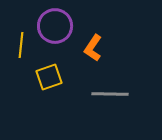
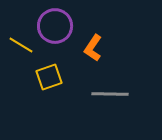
yellow line: rotated 65 degrees counterclockwise
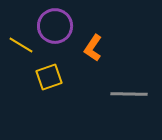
gray line: moved 19 px right
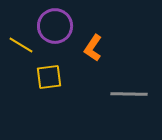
yellow square: rotated 12 degrees clockwise
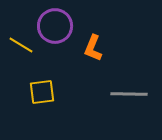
orange L-shape: rotated 12 degrees counterclockwise
yellow square: moved 7 px left, 15 px down
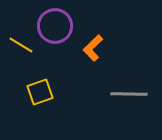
orange L-shape: rotated 24 degrees clockwise
yellow square: moved 2 px left; rotated 12 degrees counterclockwise
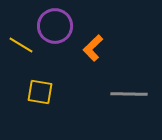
yellow square: rotated 28 degrees clockwise
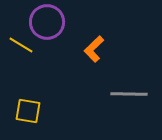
purple circle: moved 8 px left, 4 px up
orange L-shape: moved 1 px right, 1 px down
yellow square: moved 12 px left, 19 px down
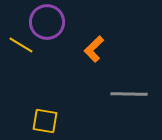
yellow square: moved 17 px right, 10 px down
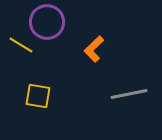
gray line: rotated 12 degrees counterclockwise
yellow square: moved 7 px left, 25 px up
